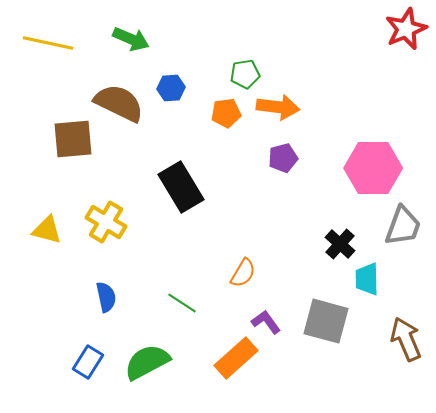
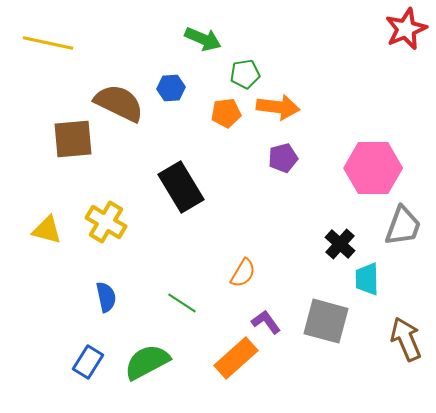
green arrow: moved 72 px right
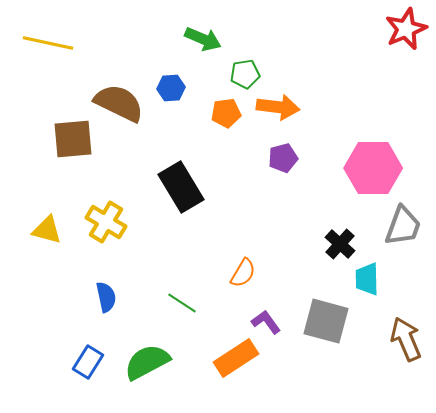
orange rectangle: rotated 9 degrees clockwise
